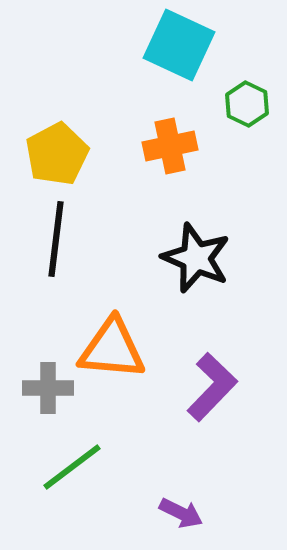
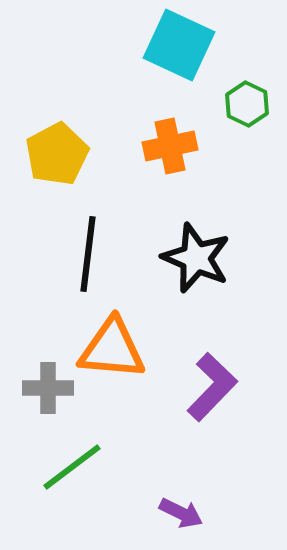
black line: moved 32 px right, 15 px down
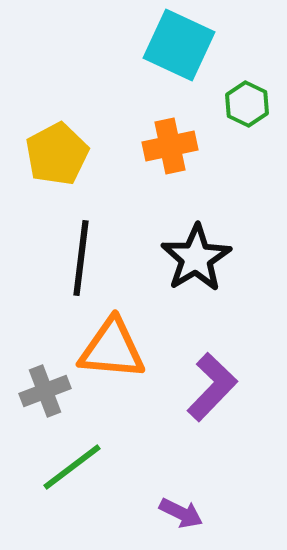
black line: moved 7 px left, 4 px down
black star: rotated 18 degrees clockwise
gray cross: moved 3 px left, 3 px down; rotated 21 degrees counterclockwise
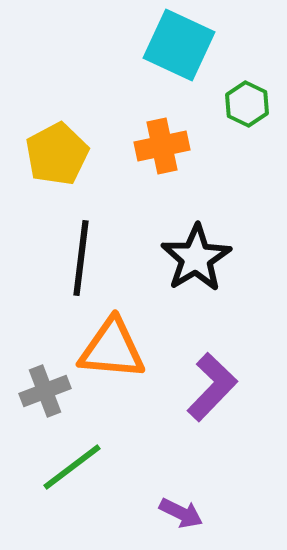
orange cross: moved 8 px left
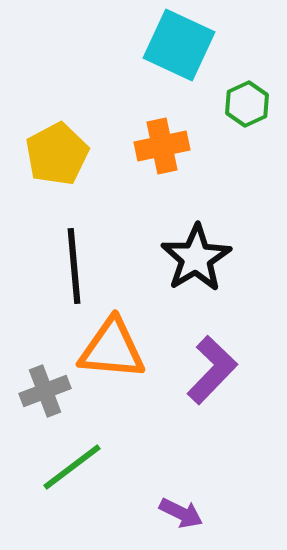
green hexagon: rotated 9 degrees clockwise
black line: moved 7 px left, 8 px down; rotated 12 degrees counterclockwise
purple L-shape: moved 17 px up
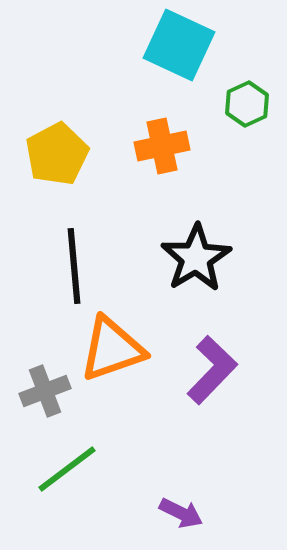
orange triangle: rotated 24 degrees counterclockwise
green line: moved 5 px left, 2 px down
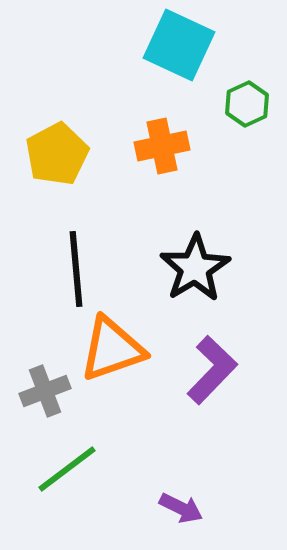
black star: moved 1 px left, 10 px down
black line: moved 2 px right, 3 px down
purple arrow: moved 5 px up
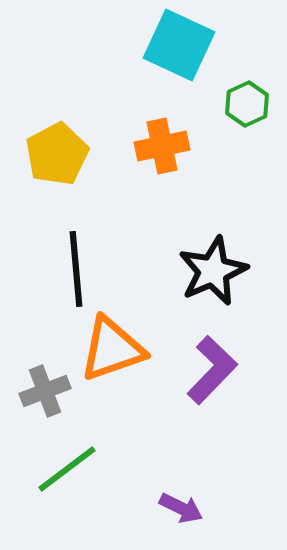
black star: moved 18 px right, 3 px down; rotated 8 degrees clockwise
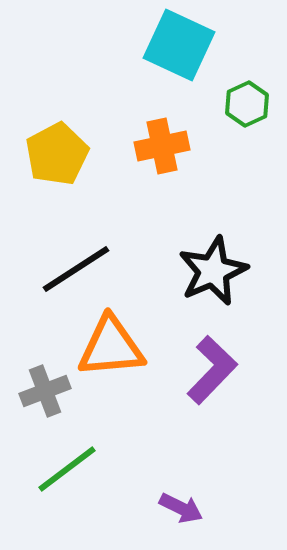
black line: rotated 62 degrees clockwise
orange triangle: moved 1 px left, 2 px up; rotated 14 degrees clockwise
